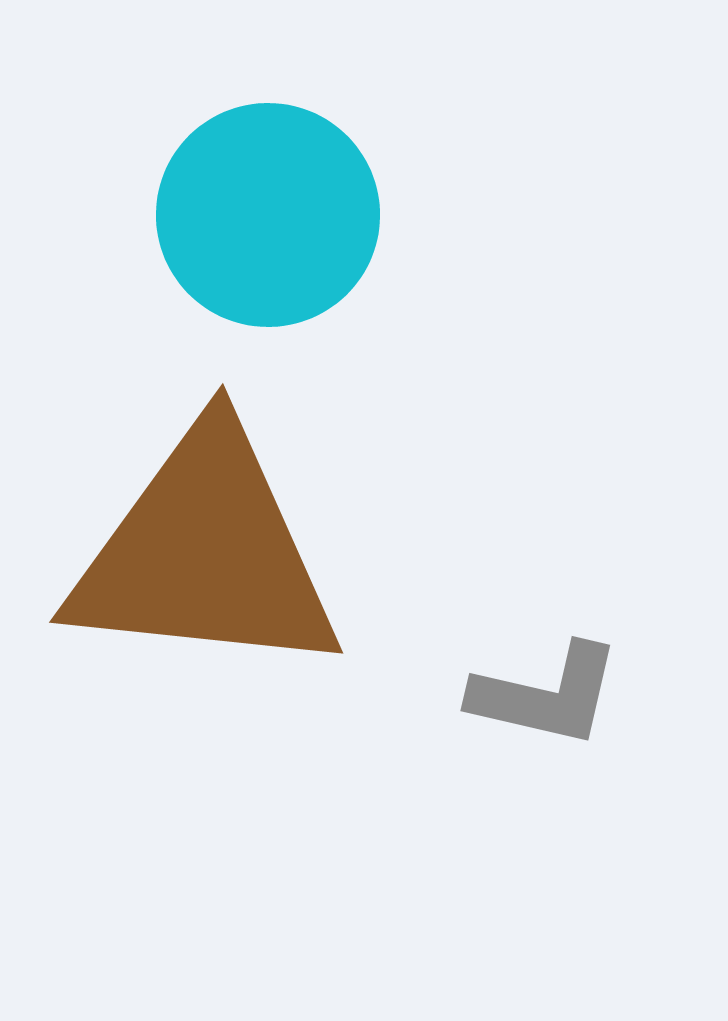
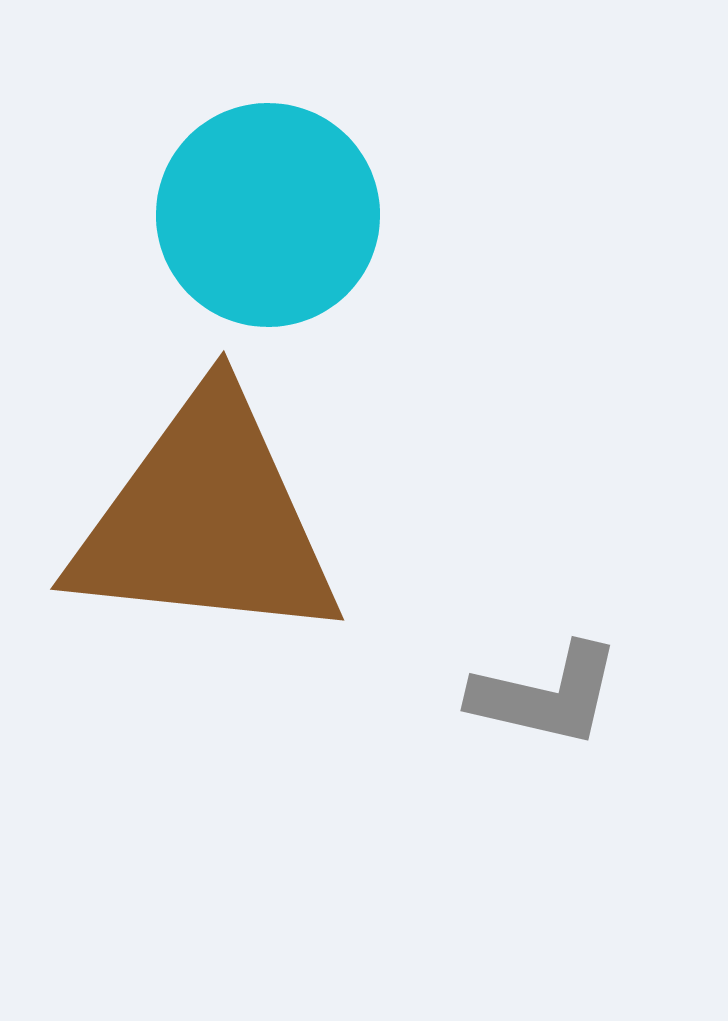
brown triangle: moved 1 px right, 33 px up
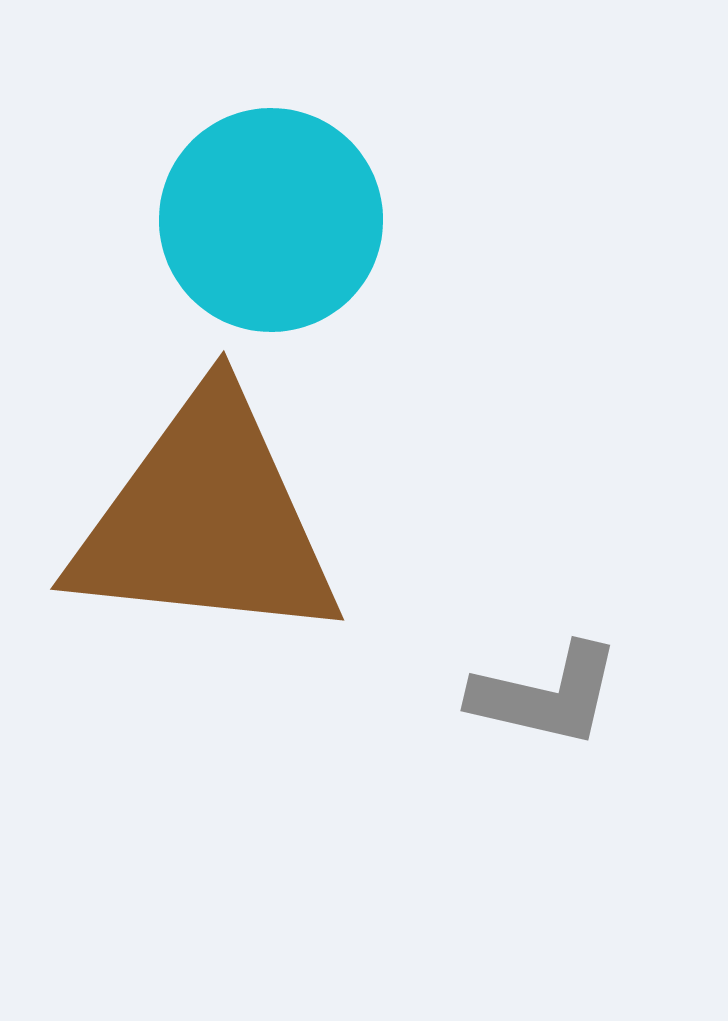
cyan circle: moved 3 px right, 5 px down
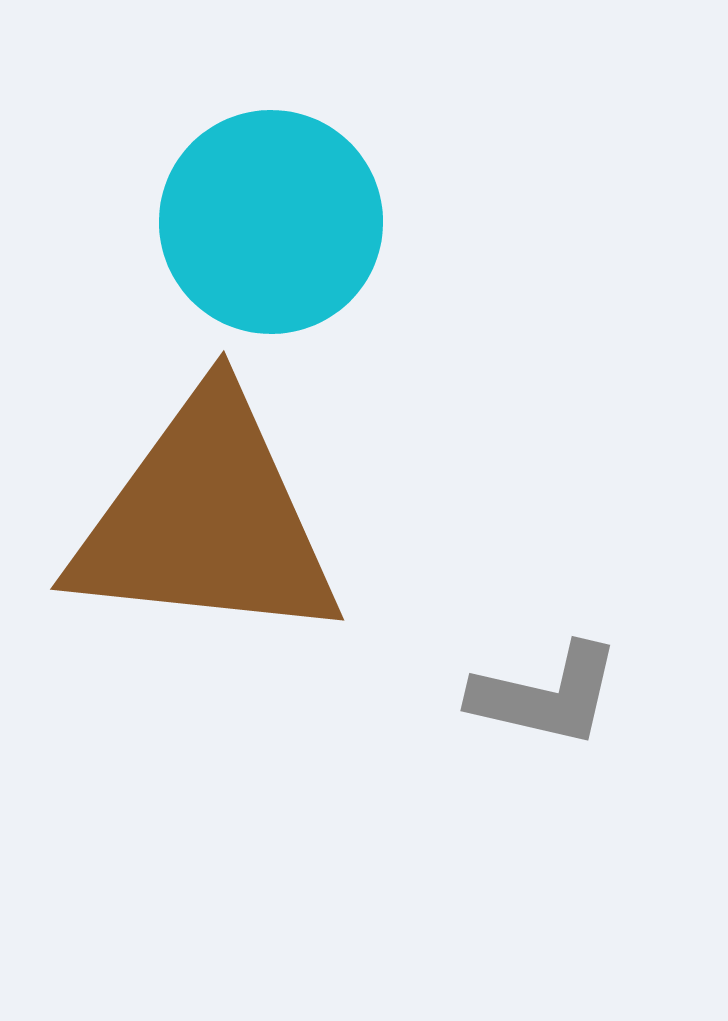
cyan circle: moved 2 px down
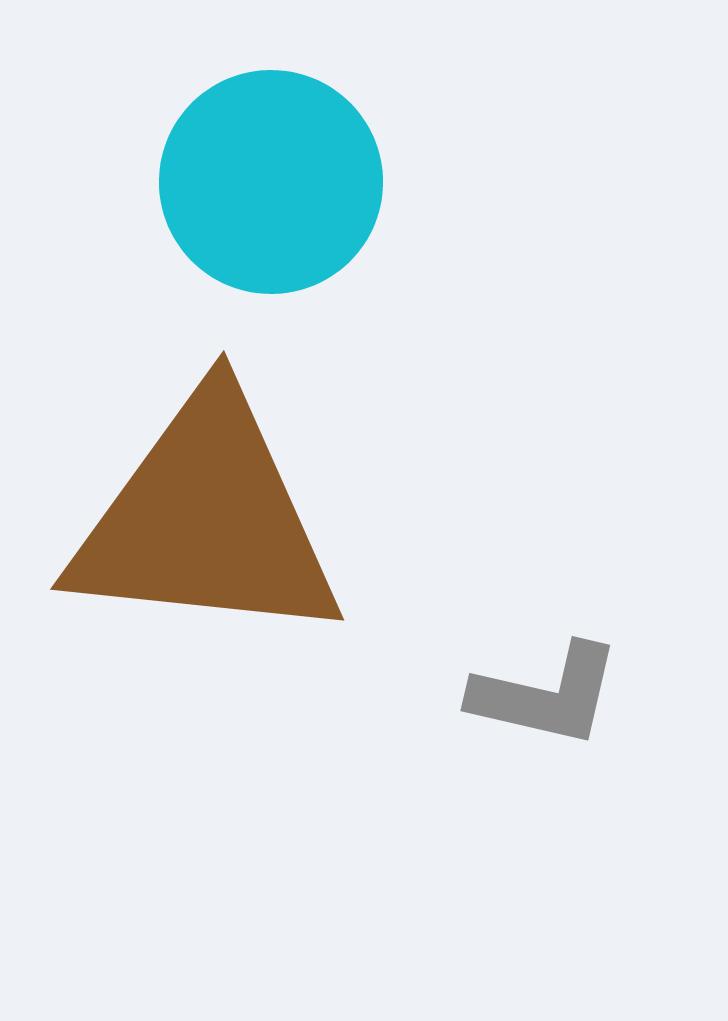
cyan circle: moved 40 px up
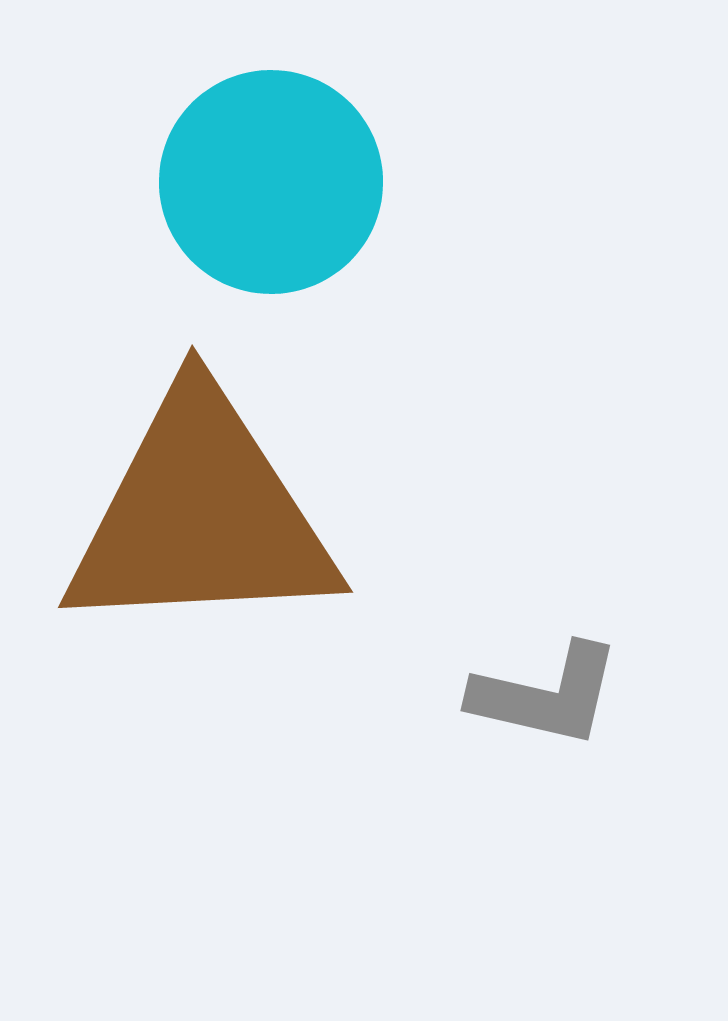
brown triangle: moved 5 px left, 5 px up; rotated 9 degrees counterclockwise
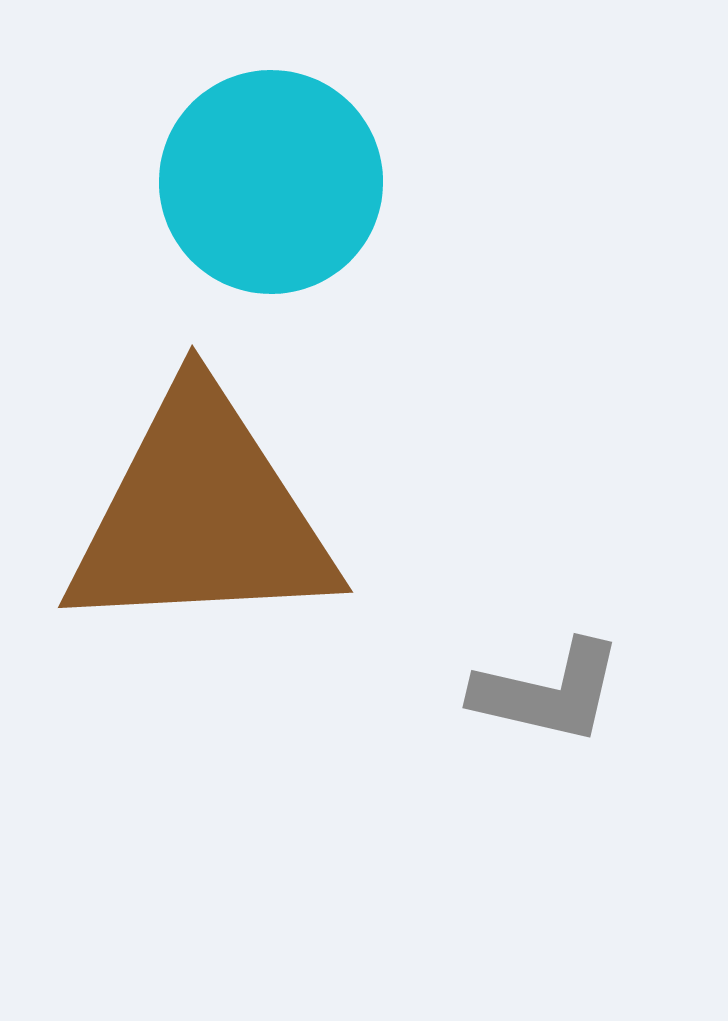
gray L-shape: moved 2 px right, 3 px up
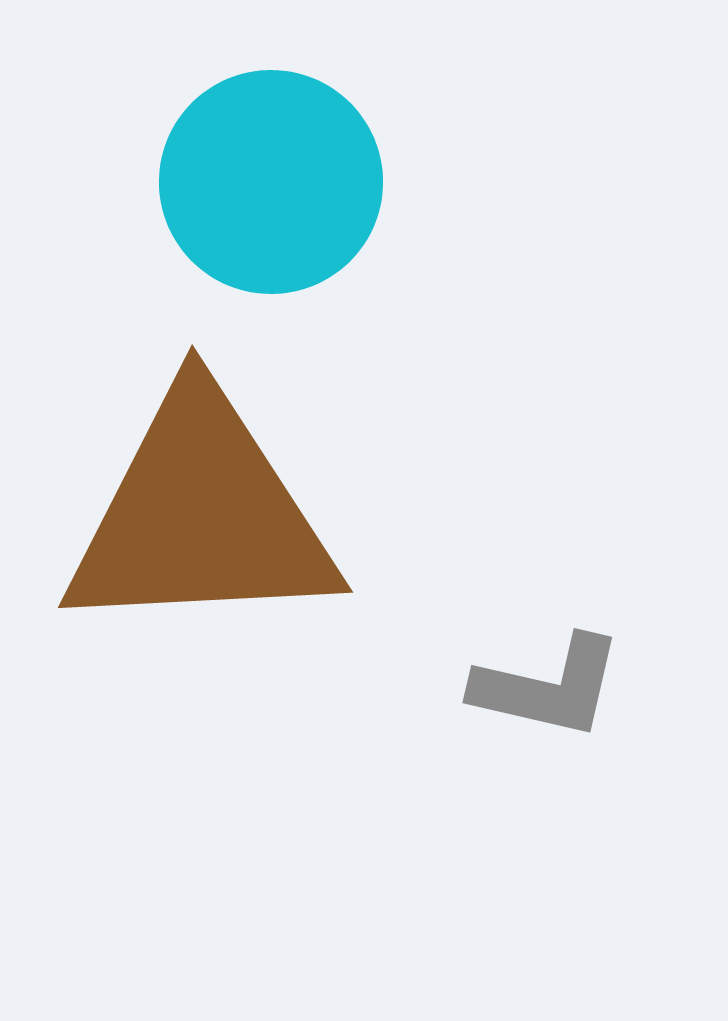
gray L-shape: moved 5 px up
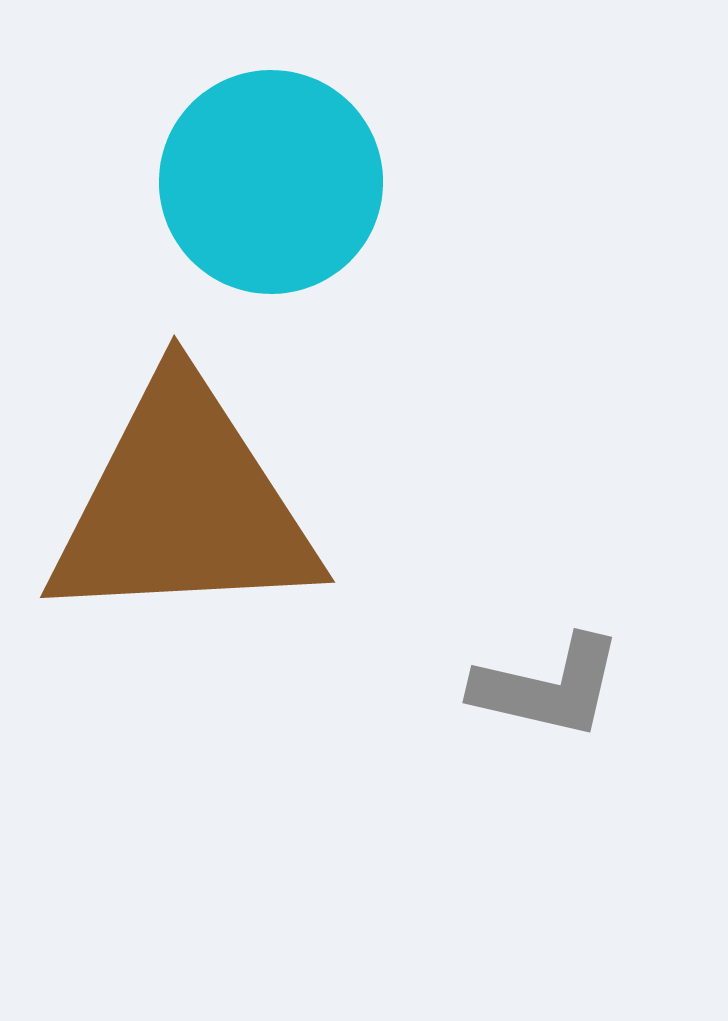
brown triangle: moved 18 px left, 10 px up
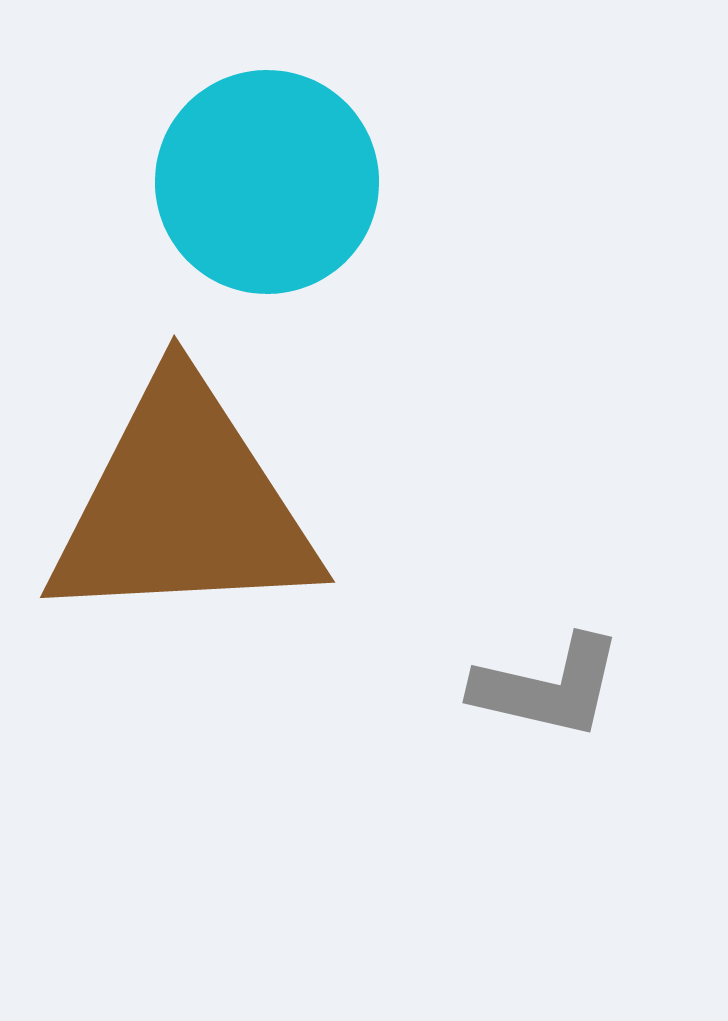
cyan circle: moved 4 px left
